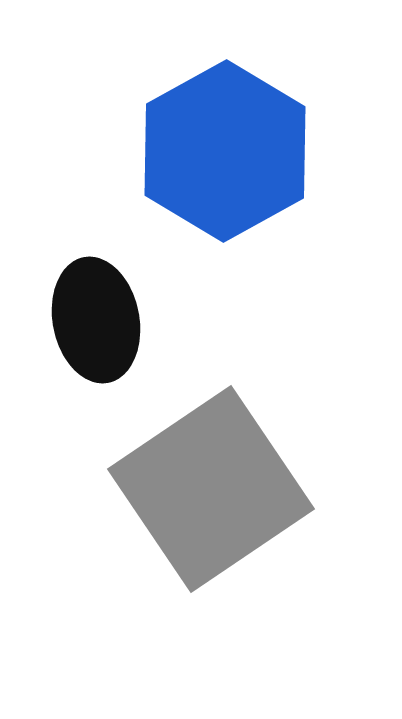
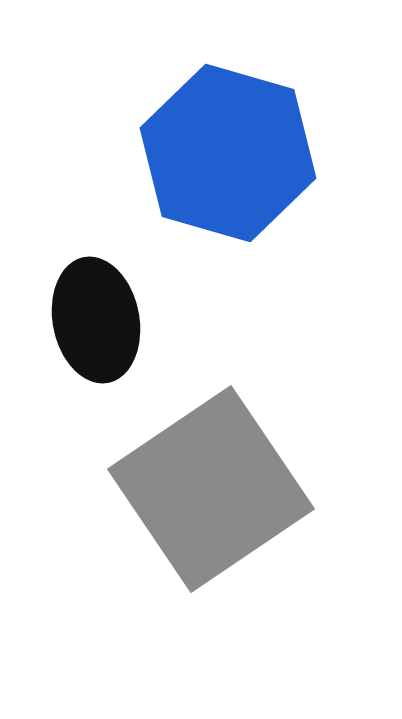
blue hexagon: moved 3 px right, 2 px down; rotated 15 degrees counterclockwise
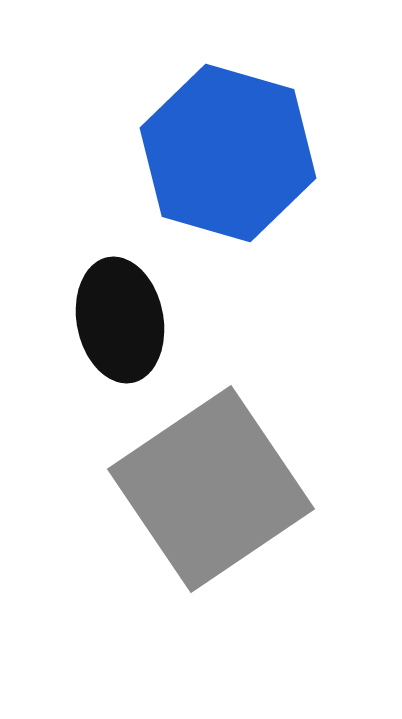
black ellipse: moved 24 px right
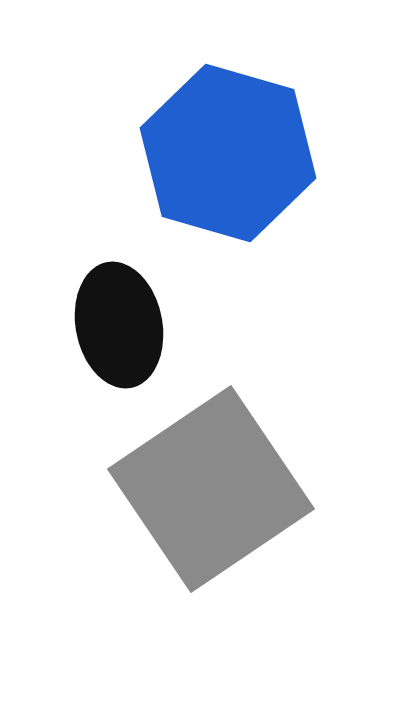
black ellipse: moved 1 px left, 5 px down
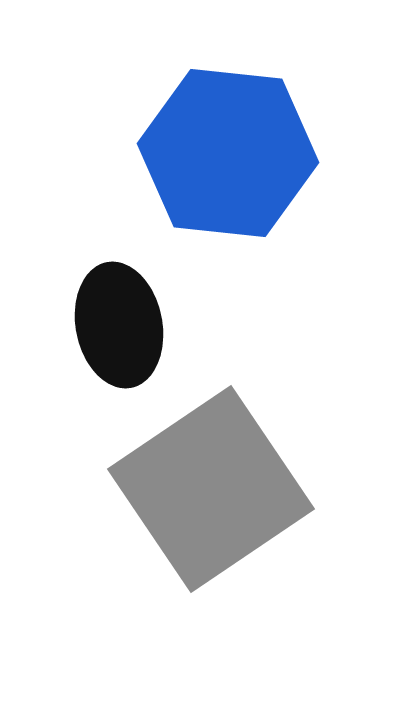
blue hexagon: rotated 10 degrees counterclockwise
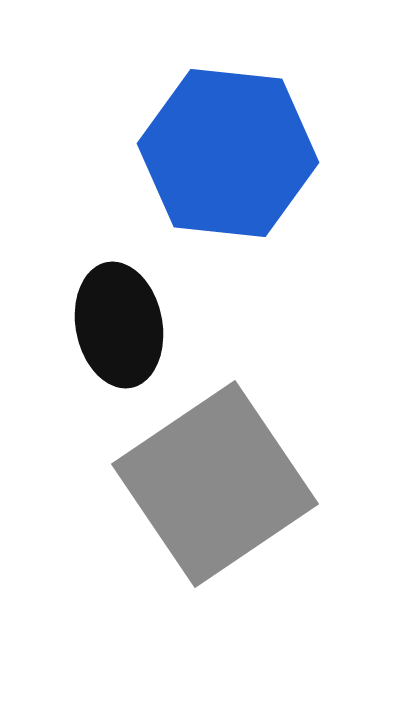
gray square: moved 4 px right, 5 px up
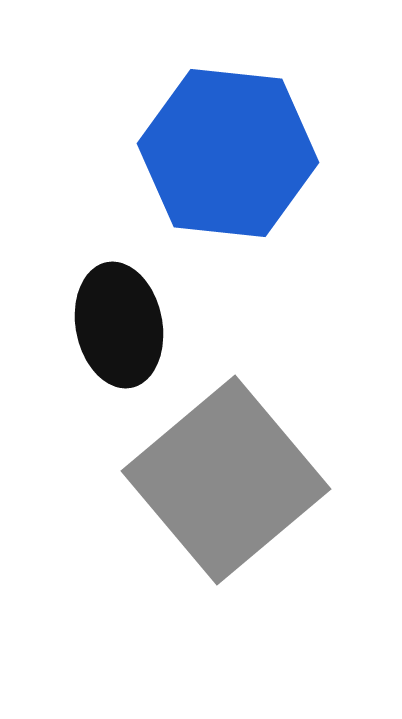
gray square: moved 11 px right, 4 px up; rotated 6 degrees counterclockwise
